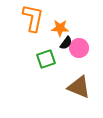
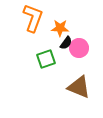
orange L-shape: rotated 8 degrees clockwise
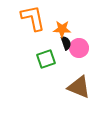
orange L-shape: rotated 32 degrees counterclockwise
orange star: moved 2 px right, 1 px down
black semicircle: rotated 56 degrees counterclockwise
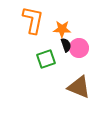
orange L-shape: moved 2 px down; rotated 24 degrees clockwise
black semicircle: moved 2 px down
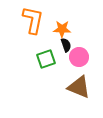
pink circle: moved 9 px down
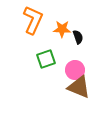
orange L-shape: rotated 12 degrees clockwise
black semicircle: moved 12 px right, 8 px up
pink circle: moved 4 px left, 13 px down
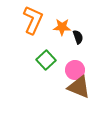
orange star: moved 2 px up
green square: moved 1 px down; rotated 24 degrees counterclockwise
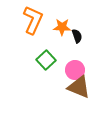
black semicircle: moved 1 px left, 1 px up
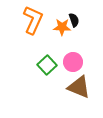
black semicircle: moved 3 px left, 16 px up
green square: moved 1 px right, 5 px down
pink circle: moved 2 px left, 8 px up
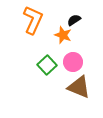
black semicircle: rotated 104 degrees counterclockwise
orange star: moved 1 px right, 8 px down; rotated 18 degrees clockwise
